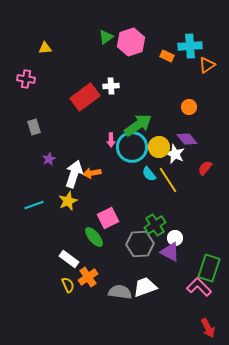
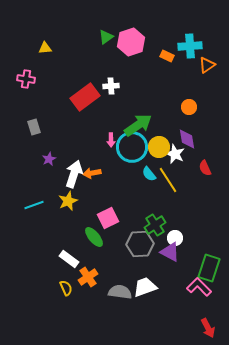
purple diamond: rotated 30 degrees clockwise
red semicircle: rotated 63 degrees counterclockwise
yellow semicircle: moved 2 px left, 3 px down
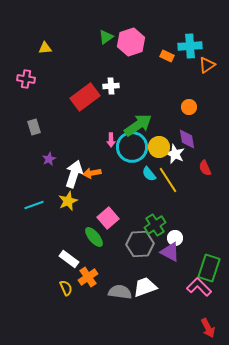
pink square: rotated 15 degrees counterclockwise
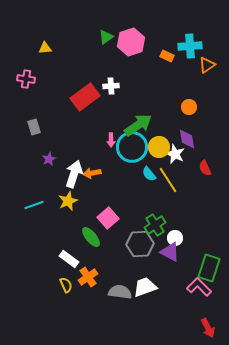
green ellipse: moved 3 px left
yellow semicircle: moved 3 px up
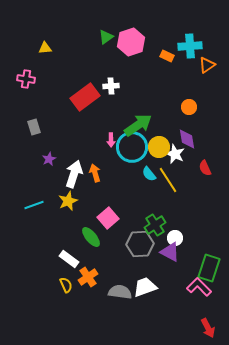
orange arrow: moved 3 px right; rotated 84 degrees clockwise
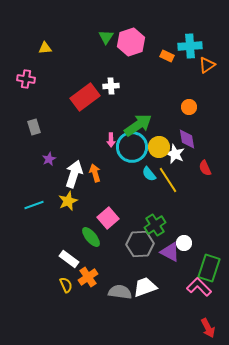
green triangle: rotated 21 degrees counterclockwise
white circle: moved 9 px right, 5 px down
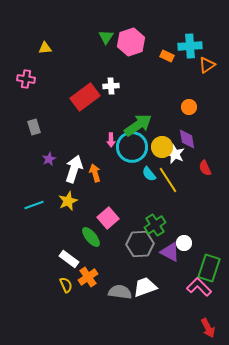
yellow circle: moved 3 px right
white arrow: moved 5 px up
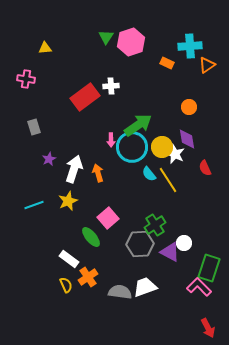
orange rectangle: moved 7 px down
orange arrow: moved 3 px right
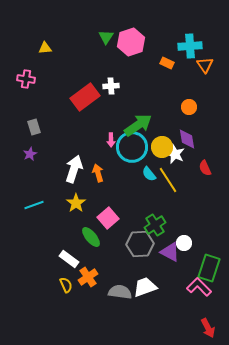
orange triangle: moved 2 px left; rotated 30 degrees counterclockwise
purple star: moved 19 px left, 5 px up
yellow star: moved 8 px right, 2 px down; rotated 12 degrees counterclockwise
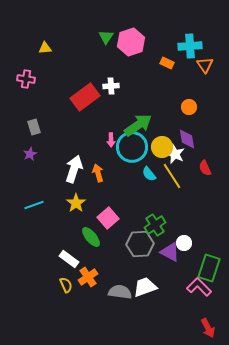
yellow line: moved 4 px right, 4 px up
